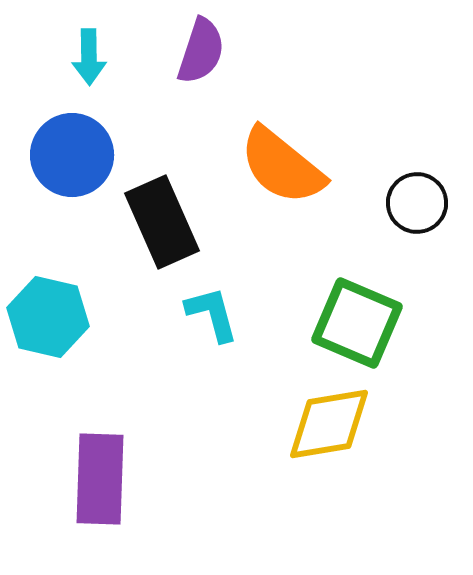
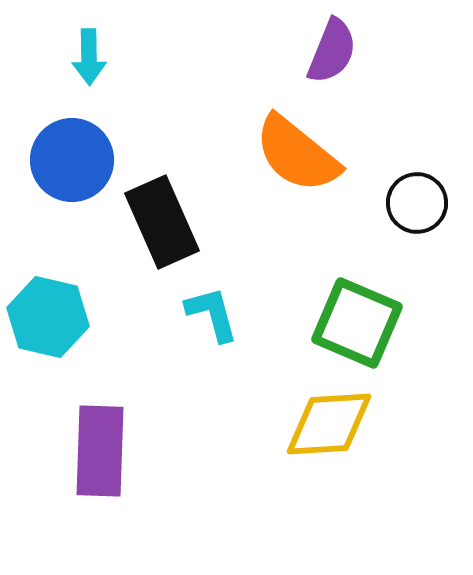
purple semicircle: moved 131 px right; rotated 4 degrees clockwise
blue circle: moved 5 px down
orange semicircle: moved 15 px right, 12 px up
yellow diamond: rotated 6 degrees clockwise
purple rectangle: moved 28 px up
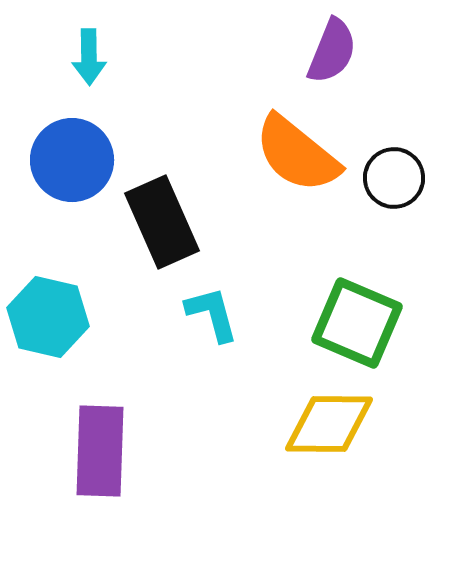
black circle: moved 23 px left, 25 px up
yellow diamond: rotated 4 degrees clockwise
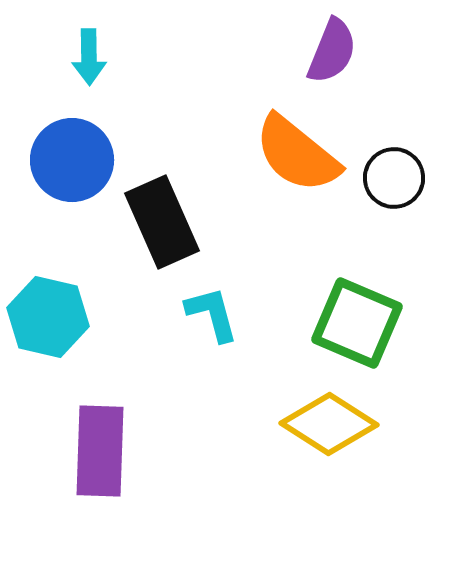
yellow diamond: rotated 32 degrees clockwise
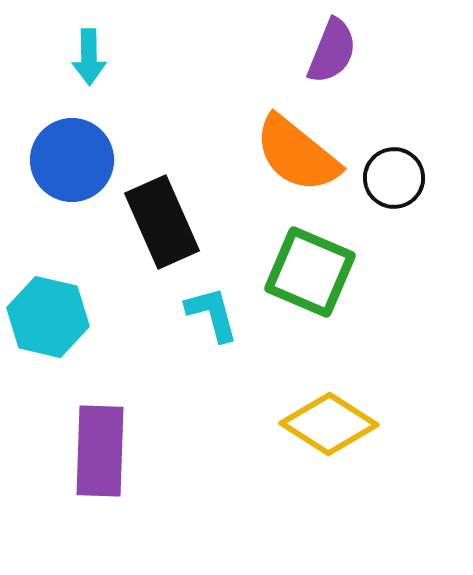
green square: moved 47 px left, 51 px up
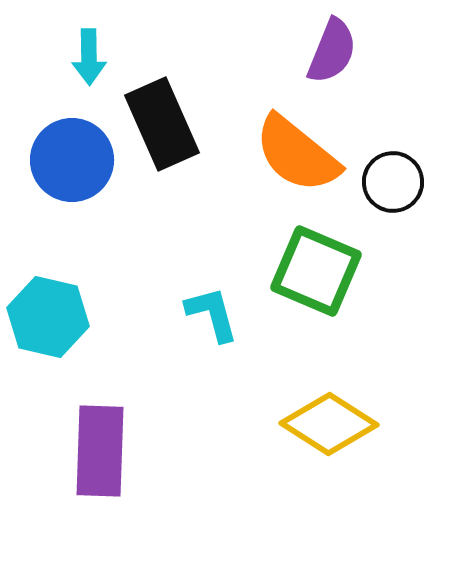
black circle: moved 1 px left, 4 px down
black rectangle: moved 98 px up
green square: moved 6 px right, 1 px up
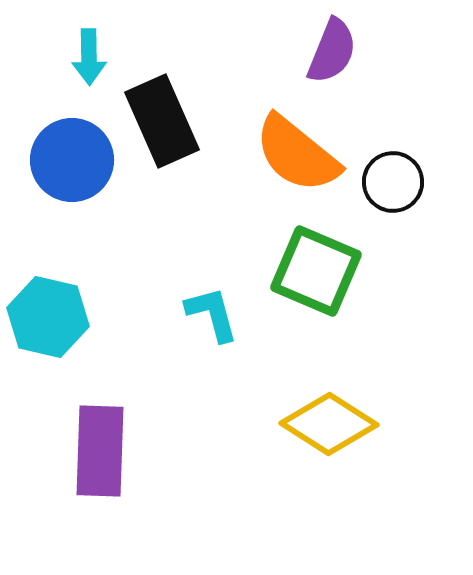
black rectangle: moved 3 px up
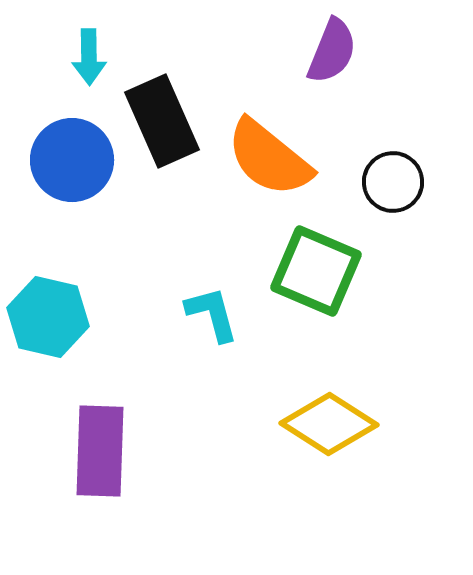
orange semicircle: moved 28 px left, 4 px down
